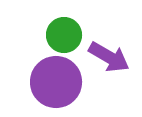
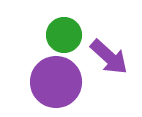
purple arrow: rotated 12 degrees clockwise
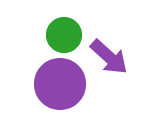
purple circle: moved 4 px right, 2 px down
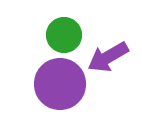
purple arrow: moved 1 px left; rotated 108 degrees clockwise
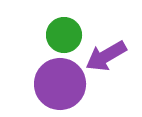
purple arrow: moved 2 px left, 1 px up
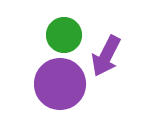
purple arrow: rotated 33 degrees counterclockwise
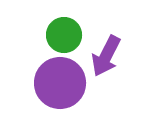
purple circle: moved 1 px up
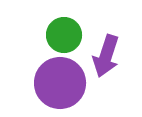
purple arrow: rotated 9 degrees counterclockwise
